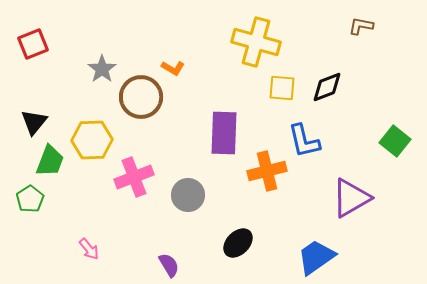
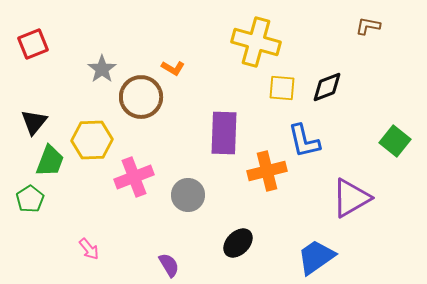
brown L-shape: moved 7 px right
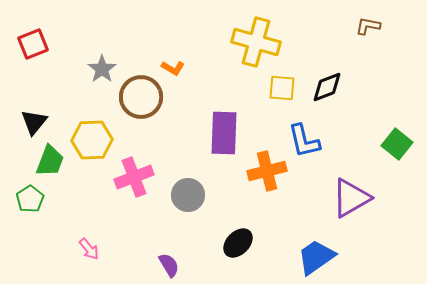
green square: moved 2 px right, 3 px down
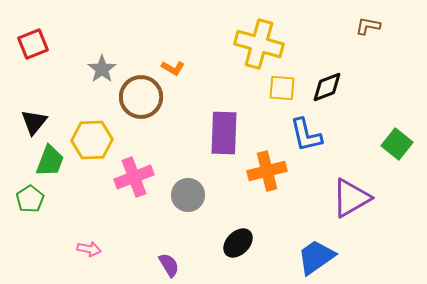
yellow cross: moved 3 px right, 2 px down
blue L-shape: moved 2 px right, 6 px up
pink arrow: rotated 40 degrees counterclockwise
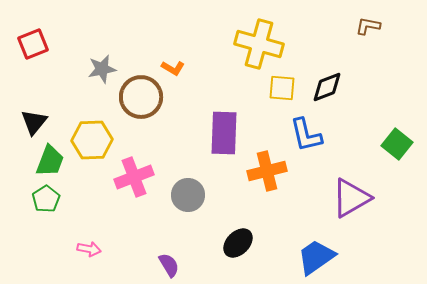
gray star: rotated 24 degrees clockwise
green pentagon: moved 16 px right
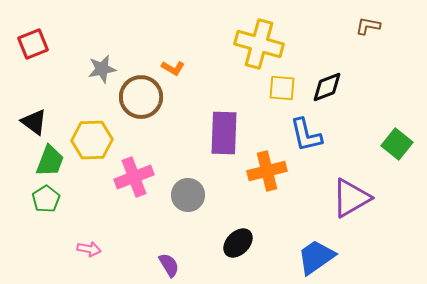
black triangle: rotated 32 degrees counterclockwise
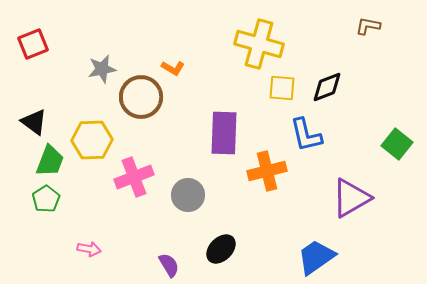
black ellipse: moved 17 px left, 6 px down
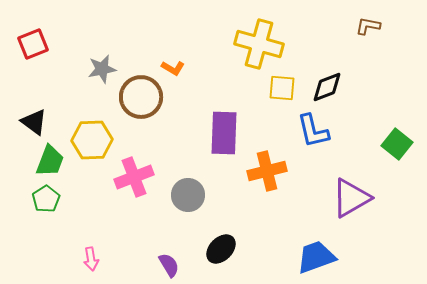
blue L-shape: moved 7 px right, 4 px up
pink arrow: moved 2 px right, 10 px down; rotated 70 degrees clockwise
blue trapezoid: rotated 15 degrees clockwise
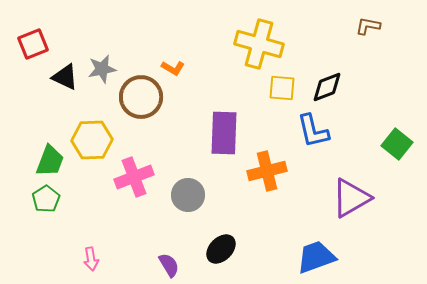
black triangle: moved 31 px right, 45 px up; rotated 12 degrees counterclockwise
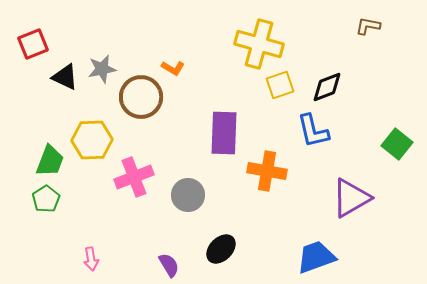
yellow square: moved 2 px left, 3 px up; rotated 24 degrees counterclockwise
orange cross: rotated 24 degrees clockwise
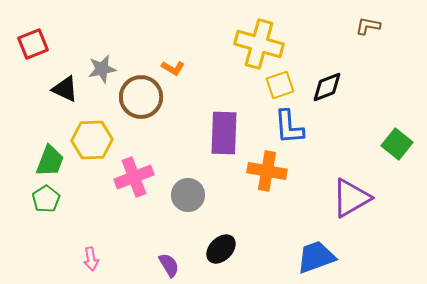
black triangle: moved 12 px down
blue L-shape: moved 24 px left, 4 px up; rotated 9 degrees clockwise
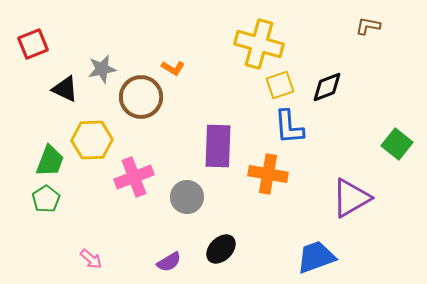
purple rectangle: moved 6 px left, 13 px down
orange cross: moved 1 px right, 3 px down
gray circle: moved 1 px left, 2 px down
pink arrow: rotated 40 degrees counterclockwise
purple semicircle: moved 3 px up; rotated 90 degrees clockwise
